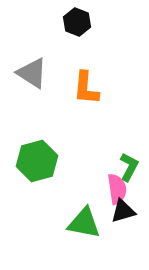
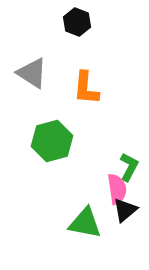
green hexagon: moved 15 px right, 20 px up
black triangle: moved 2 px right, 1 px up; rotated 24 degrees counterclockwise
green triangle: moved 1 px right
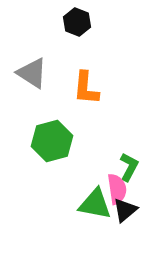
green triangle: moved 10 px right, 19 px up
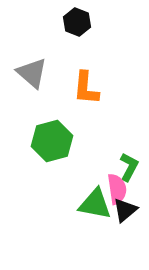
gray triangle: rotated 8 degrees clockwise
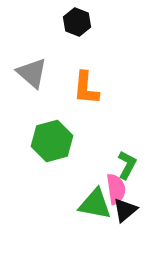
green L-shape: moved 2 px left, 2 px up
pink semicircle: moved 1 px left
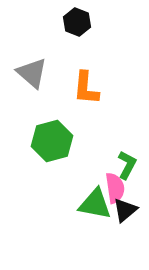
pink semicircle: moved 1 px left, 1 px up
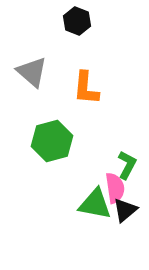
black hexagon: moved 1 px up
gray triangle: moved 1 px up
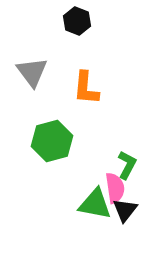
gray triangle: rotated 12 degrees clockwise
black triangle: rotated 12 degrees counterclockwise
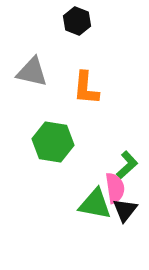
gray triangle: rotated 40 degrees counterclockwise
green hexagon: moved 1 px right, 1 px down; rotated 24 degrees clockwise
green L-shape: rotated 20 degrees clockwise
